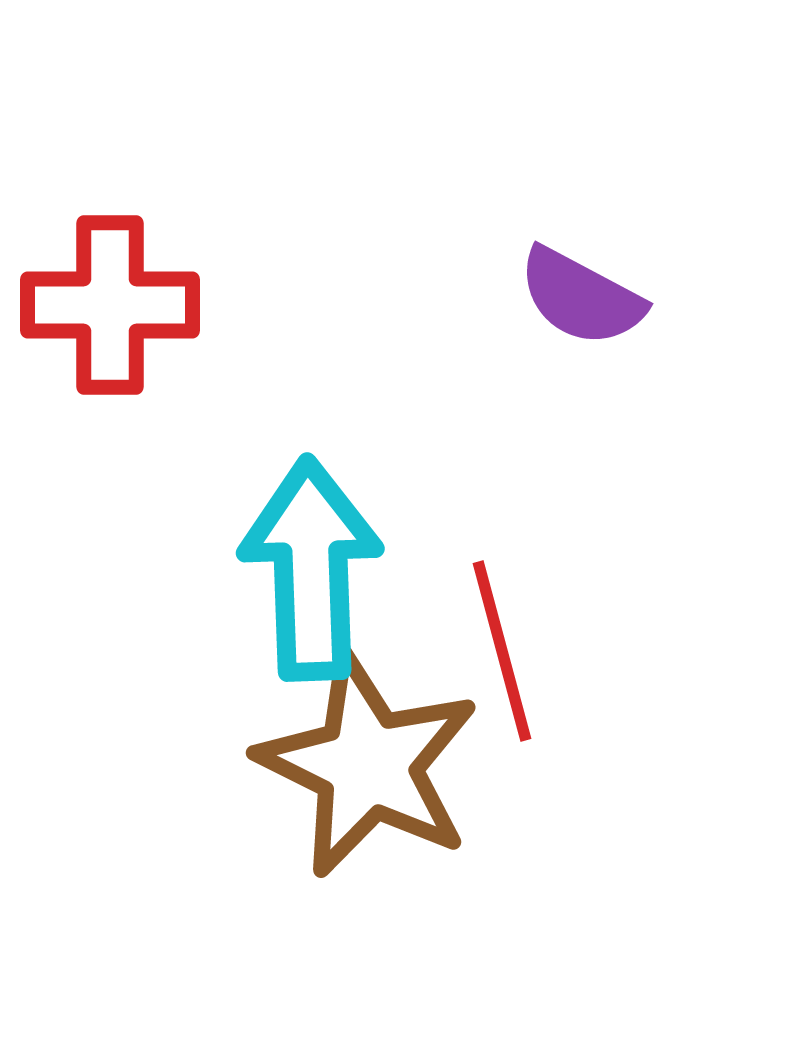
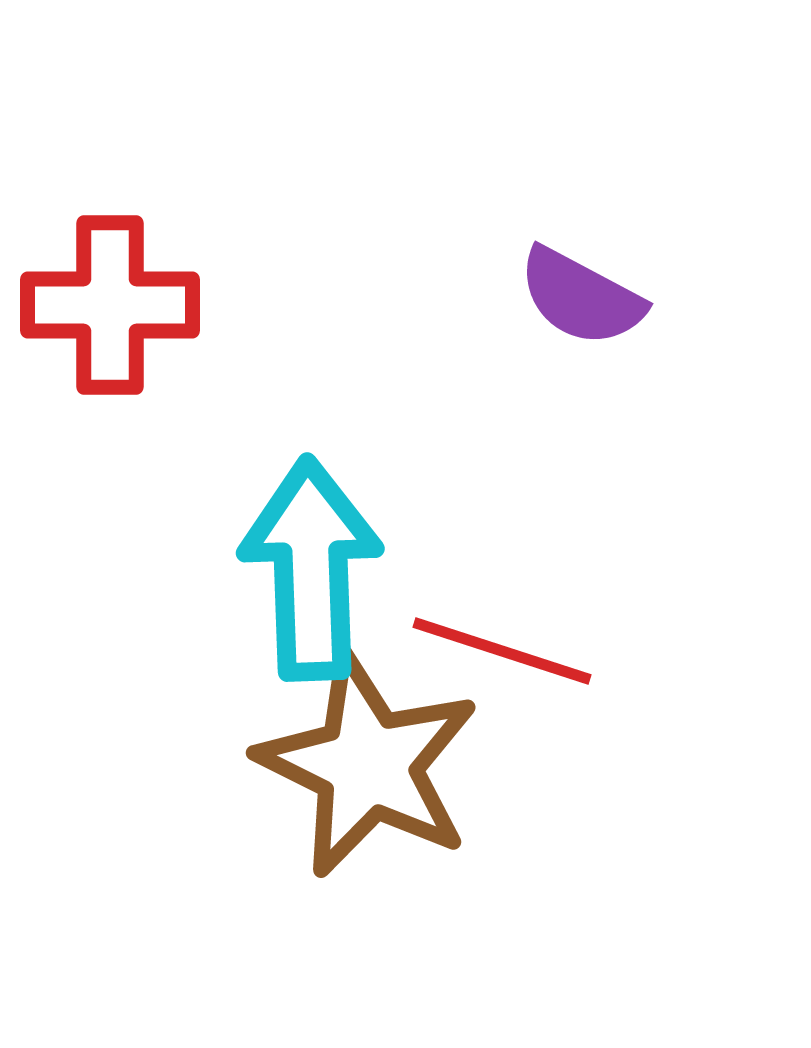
red line: rotated 57 degrees counterclockwise
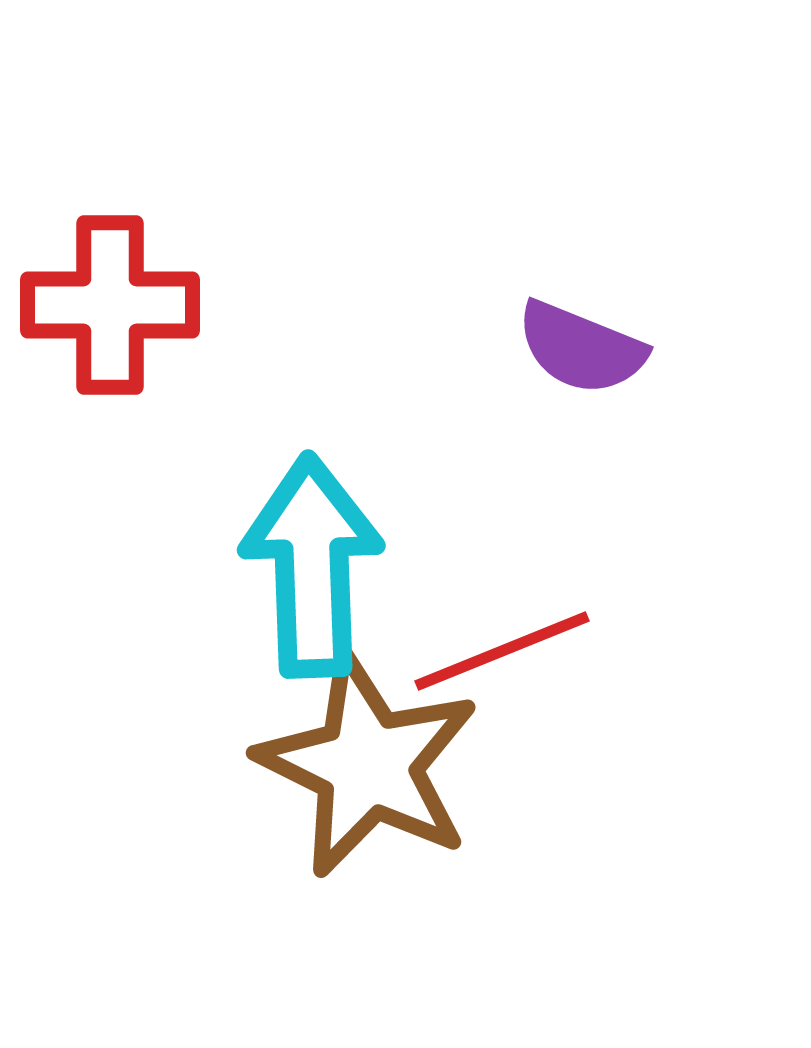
purple semicircle: moved 51 px down; rotated 6 degrees counterclockwise
cyan arrow: moved 1 px right, 3 px up
red line: rotated 40 degrees counterclockwise
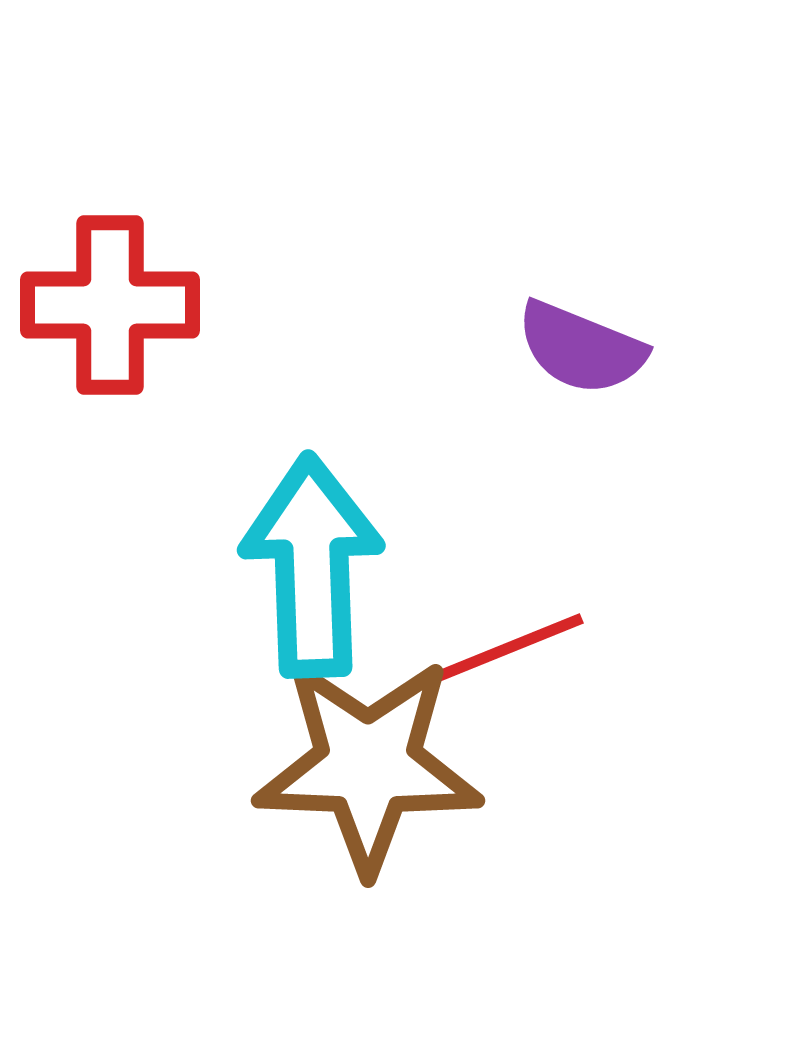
red line: moved 6 px left, 2 px down
brown star: rotated 24 degrees counterclockwise
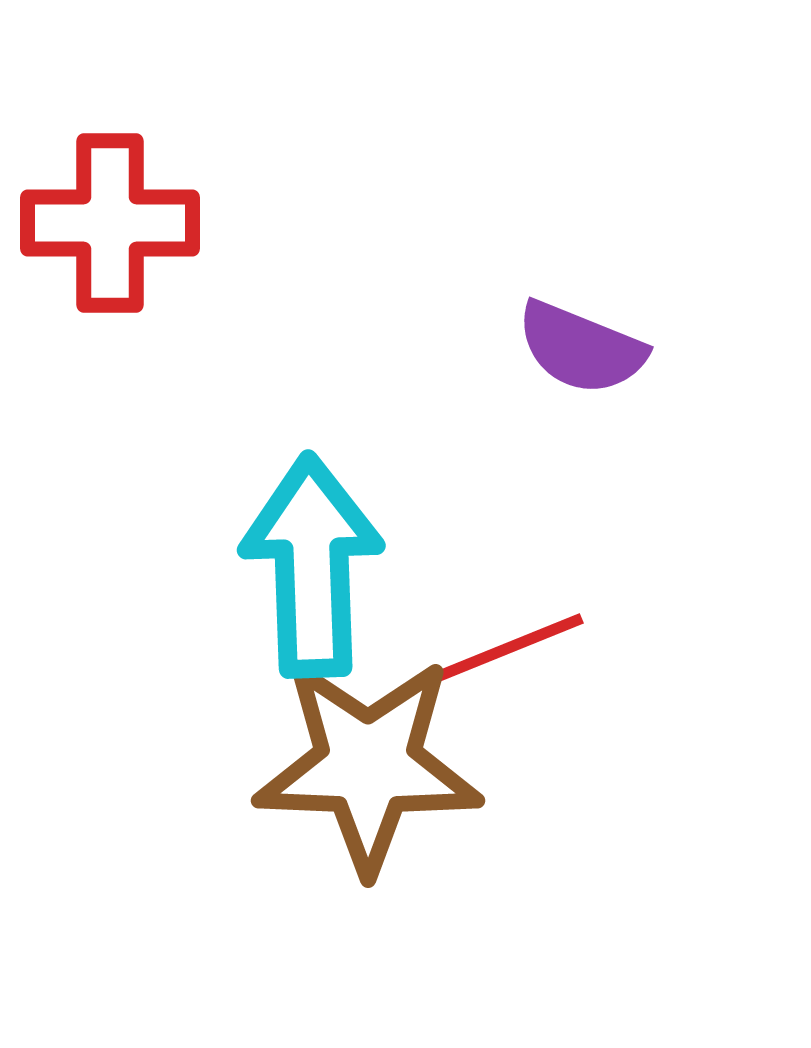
red cross: moved 82 px up
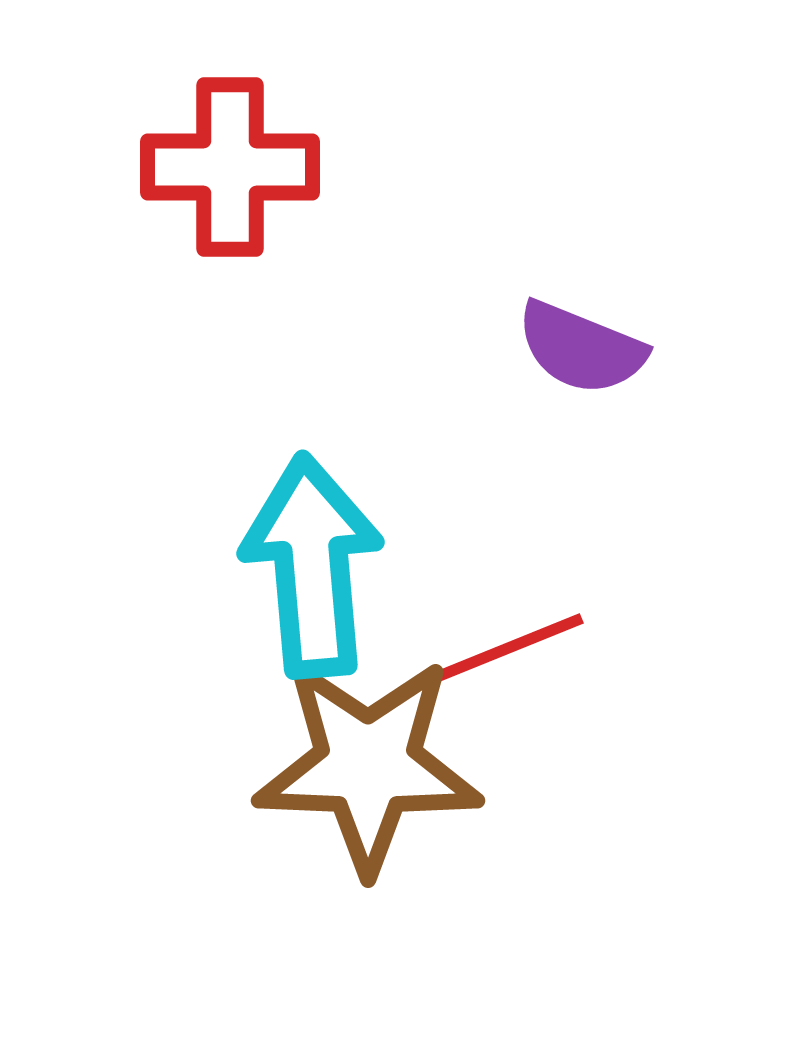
red cross: moved 120 px right, 56 px up
cyan arrow: rotated 3 degrees counterclockwise
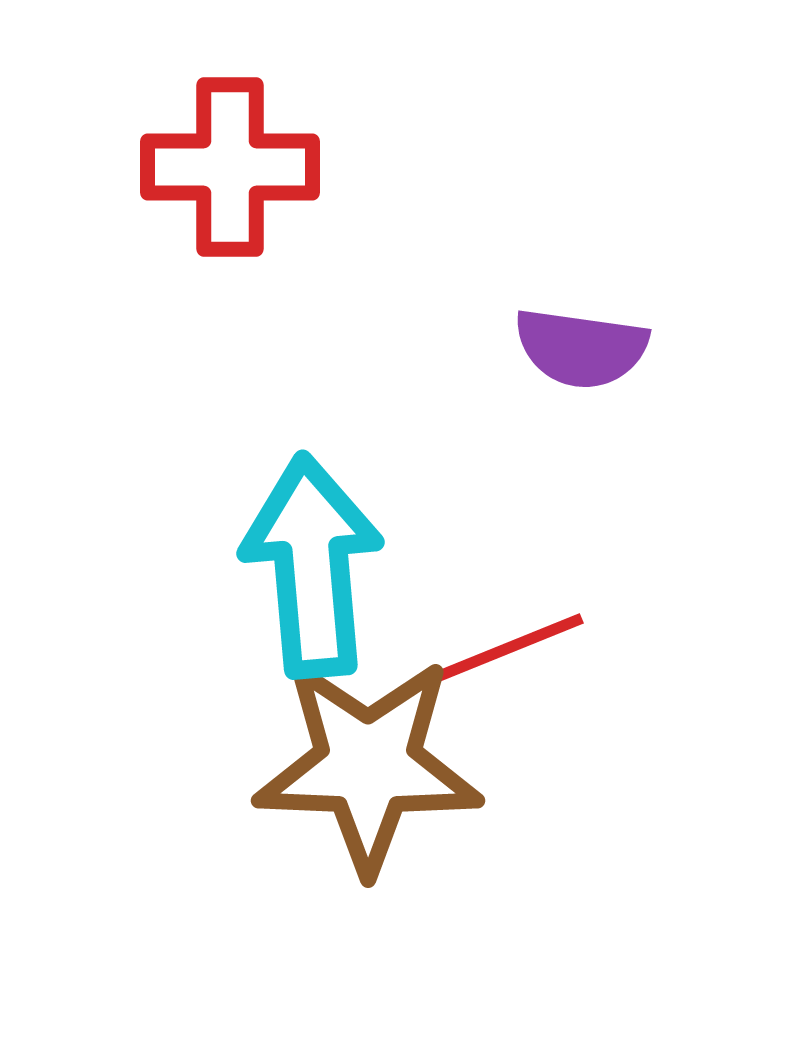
purple semicircle: rotated 14 degrees counterclockwise
